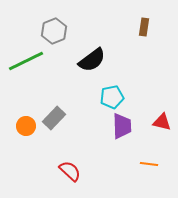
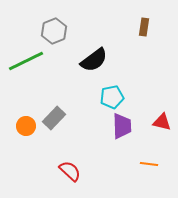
black semicircle: moved 2 px right
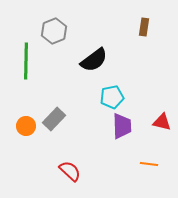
green line: rotated 63 degrees counterclockwise
gray rectangle: moved 1 px down
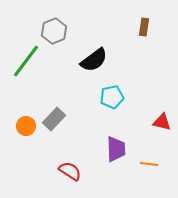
green line: rotated 36 degrees clockwise
purple trapezoid: moved 6 px left, 23 px down
red semicircle: rotated 10 degrees counterclockwise
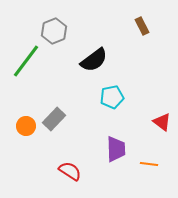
brown rectangle: moved 2 px left, 1 px up; rotated 36 degrees counterclockwise
red triangle: rotated 24 degrees clockwise
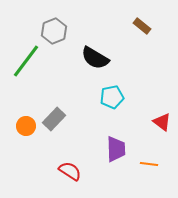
brown rectangle: rotated 24 degrees counterclockwise
black semicircle: moved 1 px right, 2 px up; rotated 68 degrees clockwise
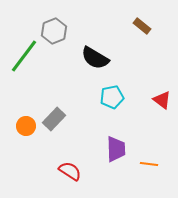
green line: moved 2 px left, 5 px up
red triangle: moved 22 px up
